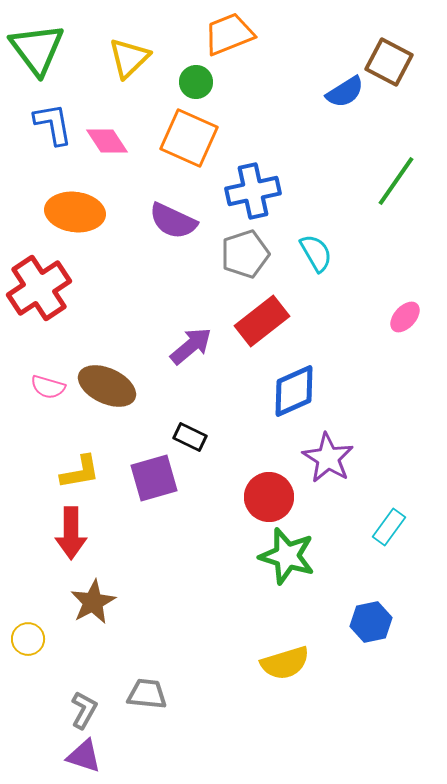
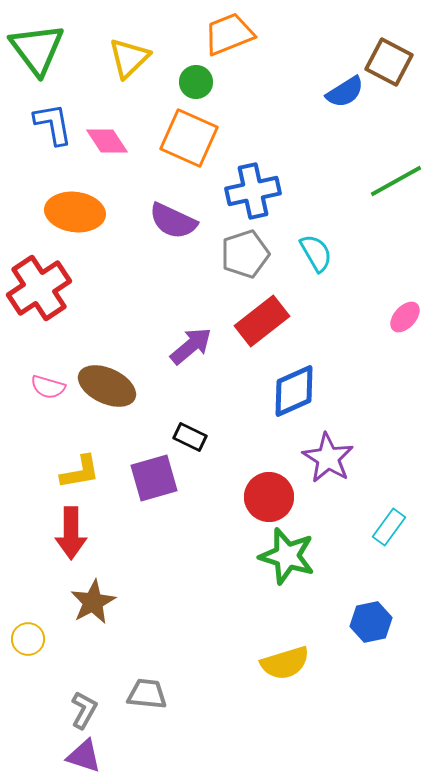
green line: rotated 26 degrees clockwise
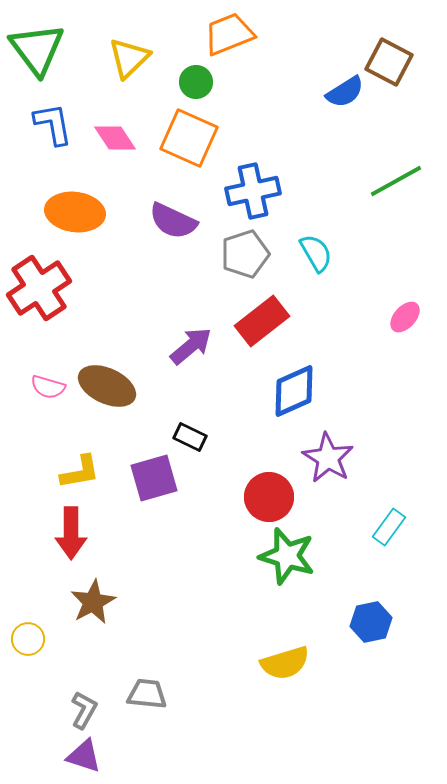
pink diamond: moved 8 px right, 3 px up
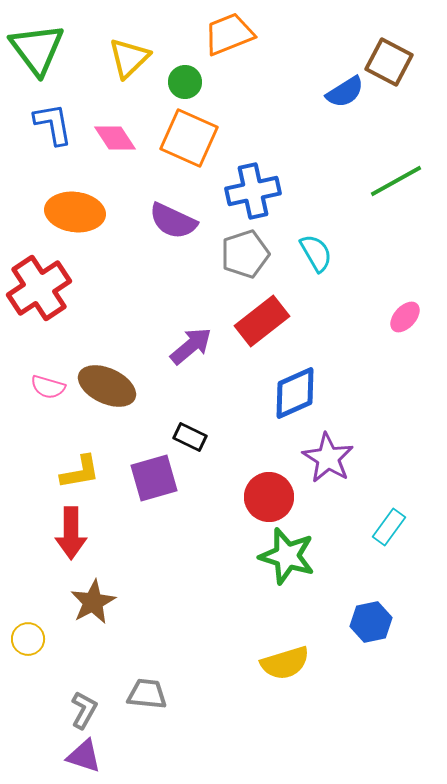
green circle: moved 11 px left
blue diamond: moved 1 px right, 2 px down
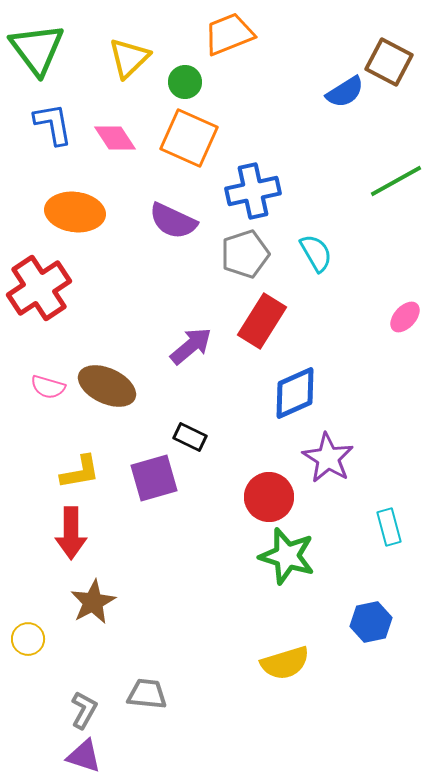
red rectangle: rotated 20 degrees counterclockwise
cyan rectangle: rotated 51 degrees counterclockwise
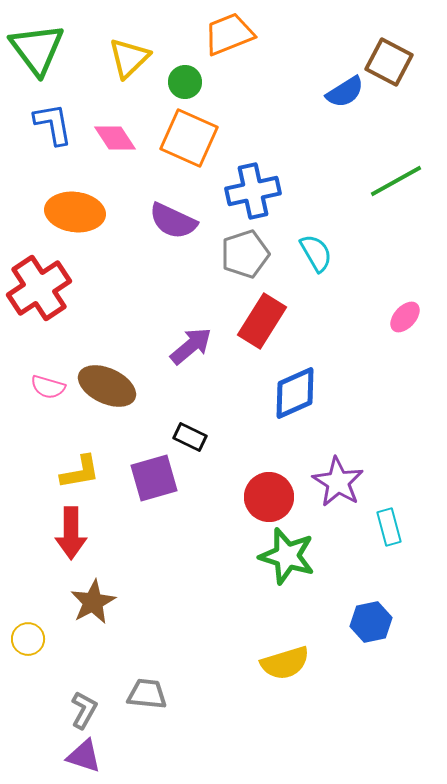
purple star: moved 10 px right, 24 px down
